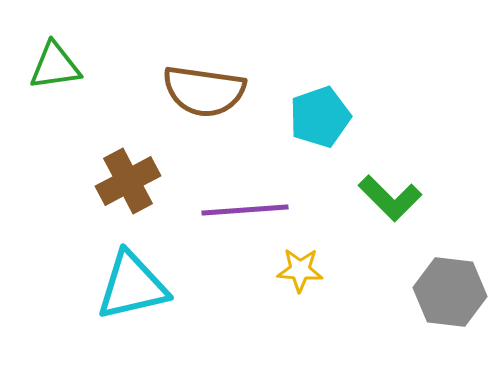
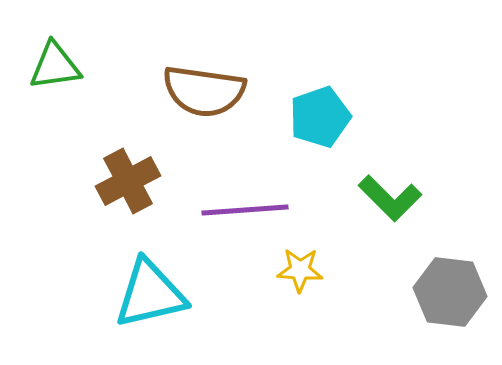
cyan triangle: moved 18 px right, 8 px down
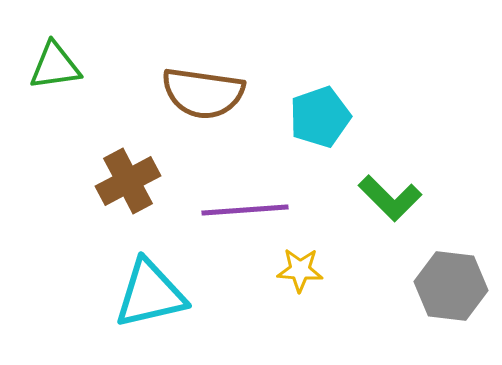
brown semicircle: moved 1 px left, 2 px down
gray hexagon: moved 1 px right, 6 px up
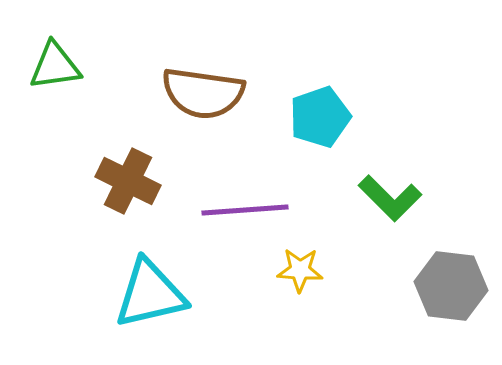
brown cross: rotated 36 degrees counterclockwise
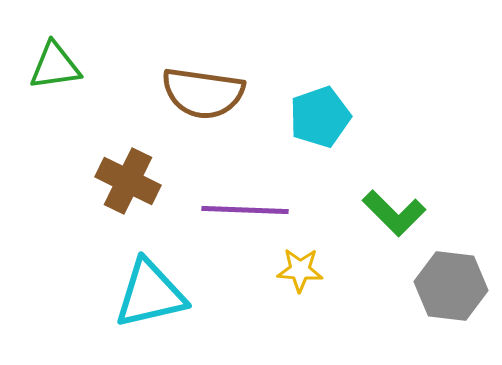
green L-shape: moved 4 px right, 15 px down
purple line: rotated 6 degrees clockwise
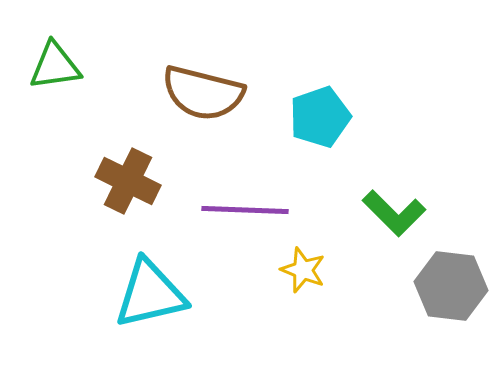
brown semicircle: rotated 6 degrees clockwise
yellow star: moved 3 px right; rotated 18 degrees clockwise
